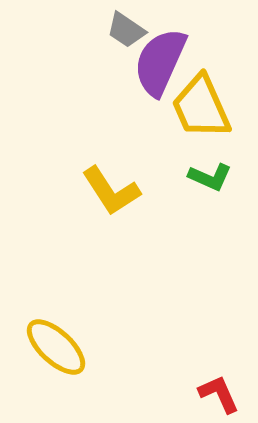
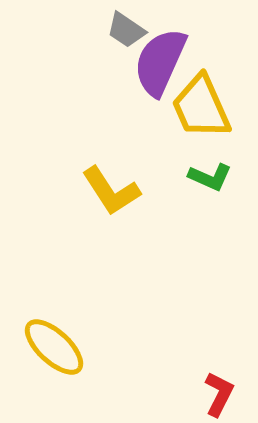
yellow ellipse: moved 2 px left
red L-shape: rotated 51 degrees clockwise
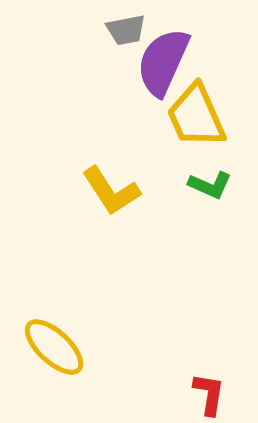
gray trapezoid: rotated 45 degrees counterclockwise
purple semicircle: moved 3 px right
yellow trapezoid: moved 5 px left, 9 px down
green L-shape: moved 8 px down
red L-shape: moved 10 px left; rotated 18 degrees counterclockwise
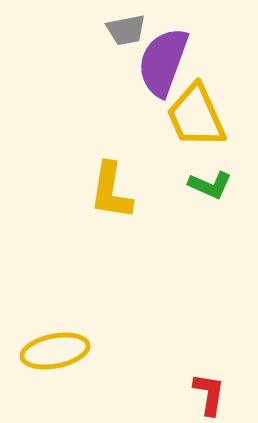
purple semicircle: rotated 4 degrees counterclockwise
yellow L-shape: rotated 42 degrees clockwise
yellow ellipse: moved 1 px right, 4 px down; rotated 54 degrees counterclockwise
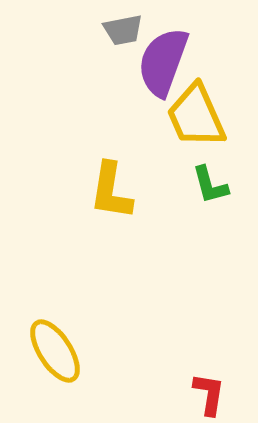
gray trapezoid: moved 3 px left
green L-shape: rotated 51 degrees clockwise
yellow ellipse: rotated 68 degrees clockwise
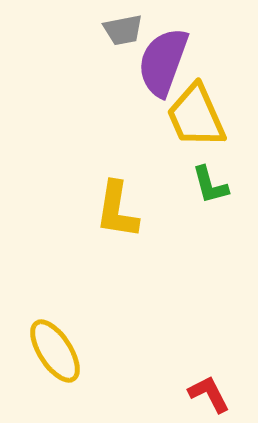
yellow L-shape: moved 6 px right, 19 px down
red L-shape: rotated 36 degrees counterclockwise
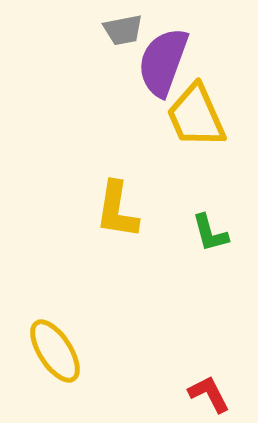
green L-shape: moved 48 px down
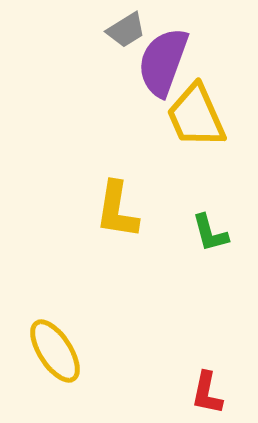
gray trapezoid: moved 3 px right; rotated 21 degrees counterclockwise
red L-shape: moved 2 px left, 1 px up; rotated 141 degrees counterclockwise
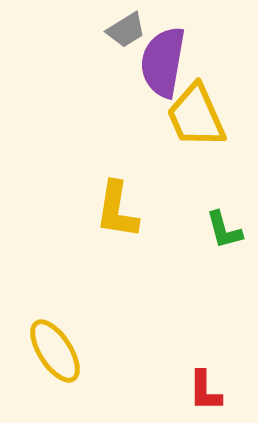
purple semicircle: rotated 10 degrees counterclockwise
green L-shape: moved 14 px right, 3 px up
red L-shape: moved 2 px left, 2 px up; rotated 12 degrees counterclockwise
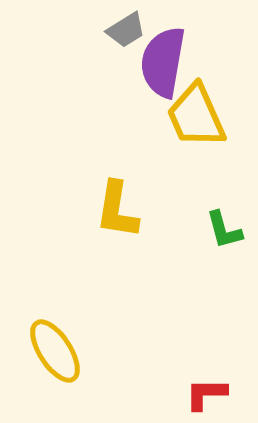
red L-shape: moved 1 px right, 3 px down; rotated 90 degrees clockwise
